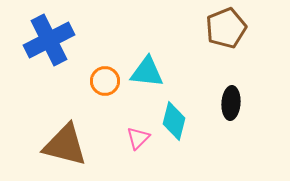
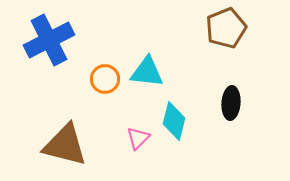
orange circle: moved 2 px up
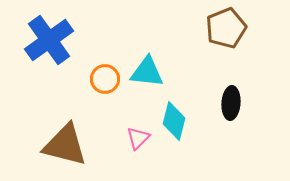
blue cross: rotated 9 degrees counterclockwise
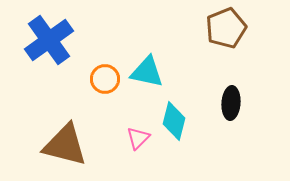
cyan triangle: rotated 6 degrees clockwise
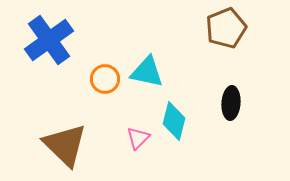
brown triangle: rotated 30 degrees clockwise
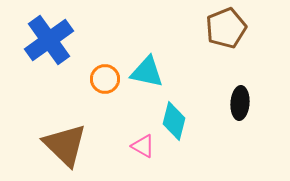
black ellipse: moved 9 px right
pink triangle: moved 5 px right, 8 px down; rotated 45 degrees counterclockwise
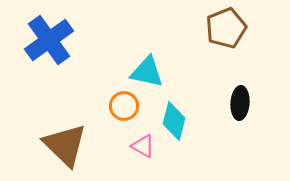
orange circle: moved 19 px right, 27 px down
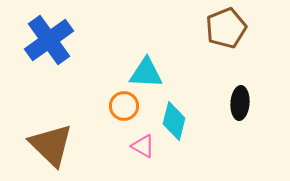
cyan triangle: moved 1 px left, 1 px down; rotated 9 degrees counterclockwise
brown triangle: moved 14 px left
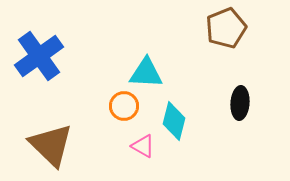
blue cross: moved 10 px left, 16 px down
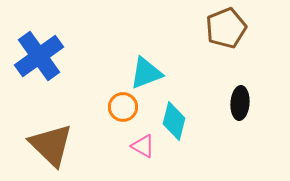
cyan triangle: rotated 24 degrees counterclockwise
orange circle: moved 1 px left, 1 px down
